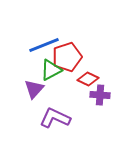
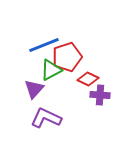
purple L-shape: moved 9 px left
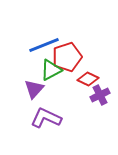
purple cross: rotated 30 degrees counterclockwise
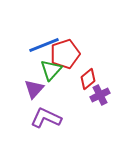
red pentagon: moved 2 px left, 3 px up
green triangle: rotated 20 degrees counterclockwise
red diamond: rotated 65 degrees counterclockwise
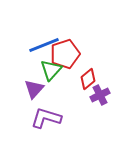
purple L-shape: rotated 8 degrees counterclockwise
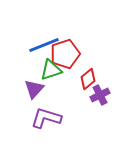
green triangle: rotated 30 degrees clockwise
